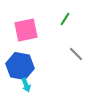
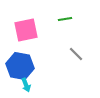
green line: rotated 48 degrees clockwise
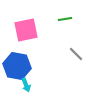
blue hexagon: moved 3 px left
